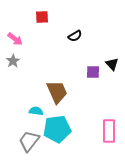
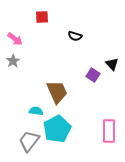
black semicircle: rotated 48 degrees clockwise
purple square: moved 3 px down; rotated 32 degrees clockwise
cyan pentagon: rotated 20 degrees counterclockwise
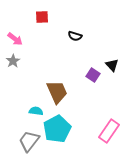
black triangle: moved 1 px down
pink rectangle: rotated 35 degrees clockwise
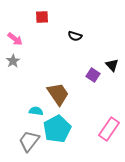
brown trapezoid: moved 1 px right, 2 px down; rotated 10 degrees counterclockwise
pink rectangle: moved 2 px up
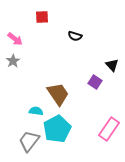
purple square: moved 2 px right, 7 px down
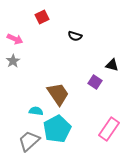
red square: rotated 24 degrees counterclockwise
pink arrow: rotated 14 degrees counterclockwise
black triangle: rotated 32 degrees counterclockwise
gray trapezoid: rotated 10 degrees clockwise
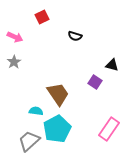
pink arrow: moved 2 px up
gray star: moved 1 px right, 1 px down
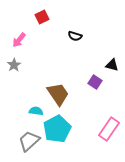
pink arrow: moved 4 px right, 3 px down; rotated 105 degrees clockwise
gray star: moved 3 px down
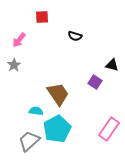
red square: rotated 24 degrees clockwise
